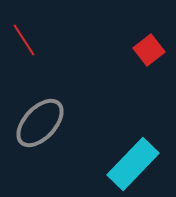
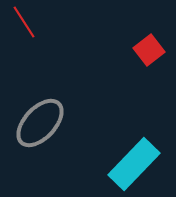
red line: moved 18 px up
cyan rectangle: moved 1 px right
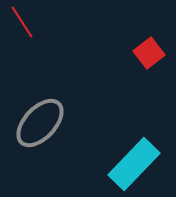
red line: moved 2 px left
red square: moved 3 px down
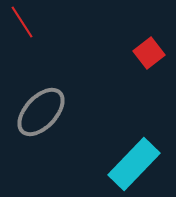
gray ellipse: moved 1 px right, 11 px up
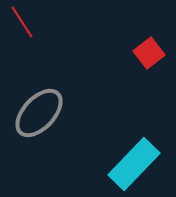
gray ellipse: moved 2 px left, 1 px down
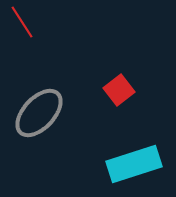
red square: moved 30 px left, 37 px down
cyan rectangle: rotated 28 degrees clockwise
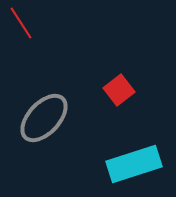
red line: moved 1 px left, 1 px down
gray ellipse: moved 5 px right, 5 px down
